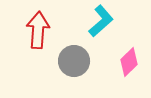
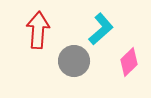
cyan L-shape: moved 8 px down
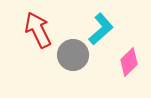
red arrow: rotated 30 degrees counterclockwise
gray circle: moved 1 px left, 6 px up
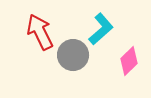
red arrow: moved 2 px right, 2 px down
pink diamond: moved 1 px up
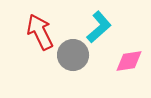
cyan L-shape: moved 2 px left, 2 px up
pink diamond: rotated 36 degrees clockwise
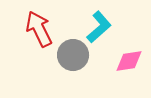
red arrow: moved 1 px left, 3 px up
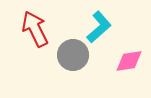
red arrow: moved 4 px left
